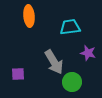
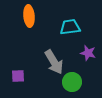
purple square: moved 2 px down
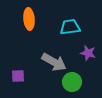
orange ellipse: moved 3 px down
gray arrow: rotated 30 degrees counterclockwise
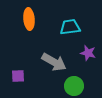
green circle: moved 2 px right, 4 px down
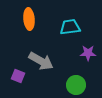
purple star: rotated 14 degrees counterclockwise
gray arrow: moved 13 px left, 1 px up
purple square: rotated 24 degrees clockwise
green circle: moved 2 px right, 1 px up
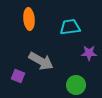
purple star: moved 1 px right
